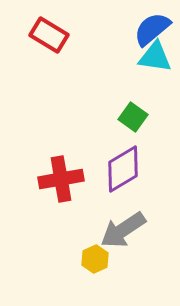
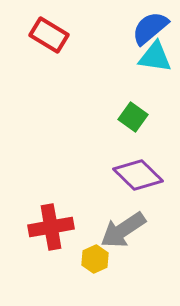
blue semicircle: moved 2 px left, 1 px up
purple diamond: moved 15 px right, 6 px down; rotated 75 degrees clockwise
red cross: moved 10 px left, 48 px down
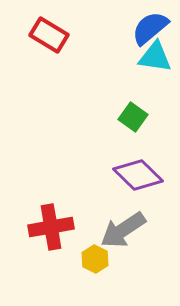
yellow hexagon: rotated 8 degrees counterclockwise
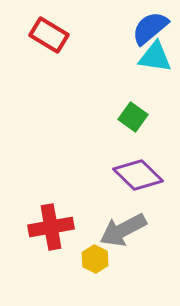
gray arrow: rotated 6 degrees clockwise
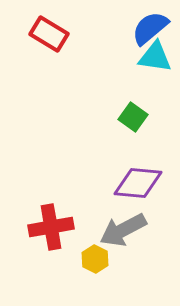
red rectangle: moved 1 px up
purple diamond: moved 8 px down; rotated 39 degrees counterclockwise
